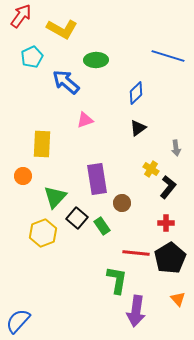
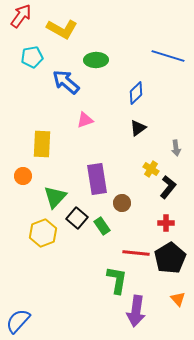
cyan pentagon: rotated 15 degrees clockwise
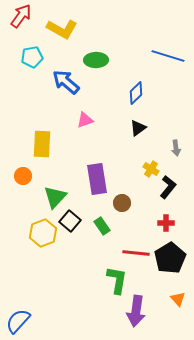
black square: moved 7 px left, 3 px down
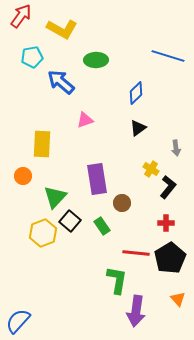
blue arrow: moved 5 px left
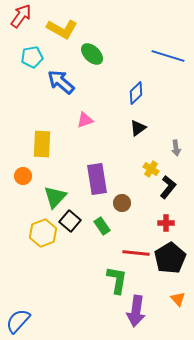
green ellipse: moved 4 px left, 6 px up; rotated 45 degrees clockwise
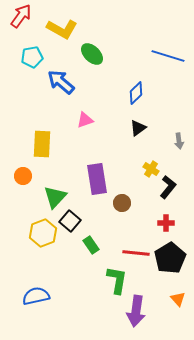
gray arrow: moved 3 px right, 7 px up
green rectangle: moved 11 px left, 19 px down
blue semicircle: moved 18 px right, 25 px up; rotated 36 degrees clockwise
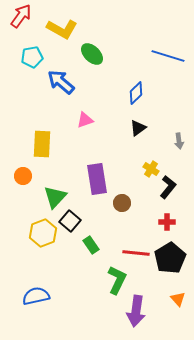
red cross: moved 1 px right, 1 px up
green L-shape: rotated 16 degrees clockwise
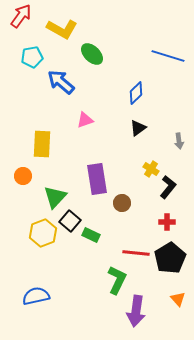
green rectangle: moved 10 px up; rotated 30 degrees counterclockwise
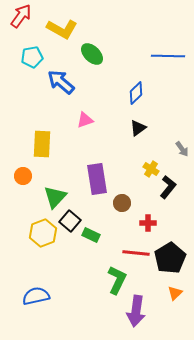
blue line: rotated 16 degrees counterclockwise
gray arrow: moved 3 px right, 8 px down; rotated 28 degrees counterclockwise
red cross: moved 19 px left, 1 px down
orange triangle: moved 3 px left, 6 px up; rotated 28 degrees clockwise
